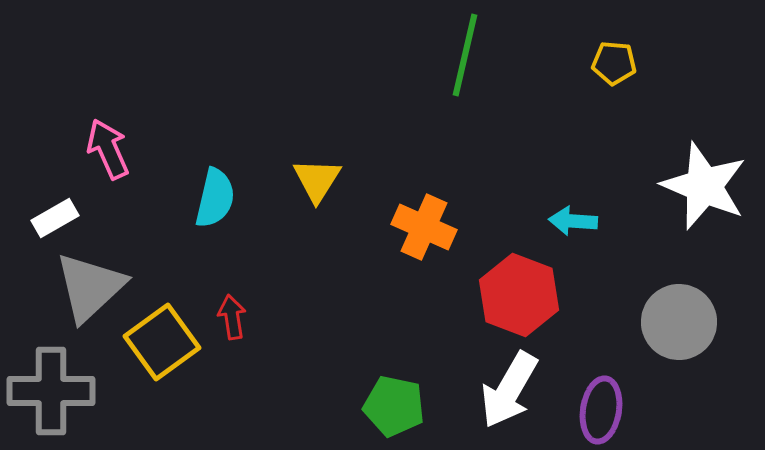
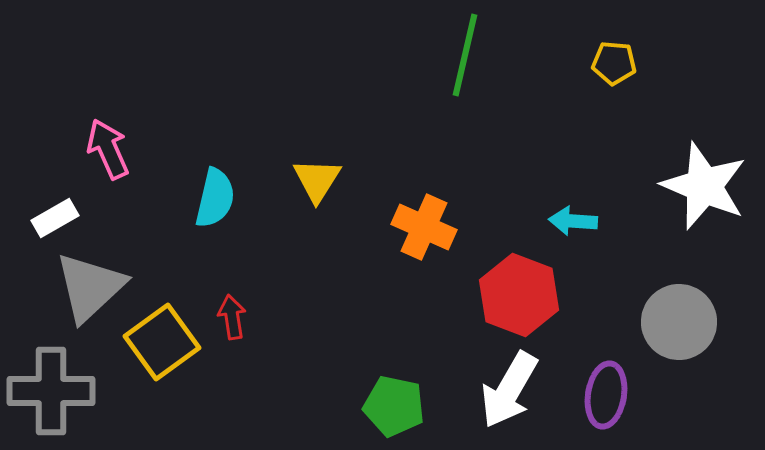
purple ellipse: moved 5 px right, 15 px up
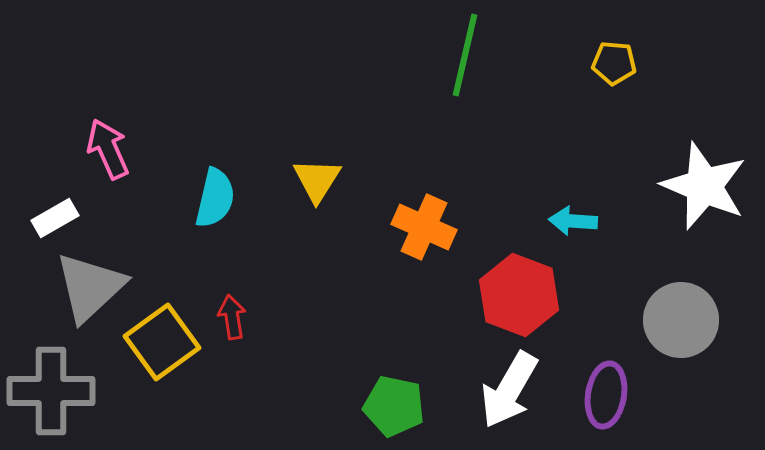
gray circle: moved 2 px right, 2 px up
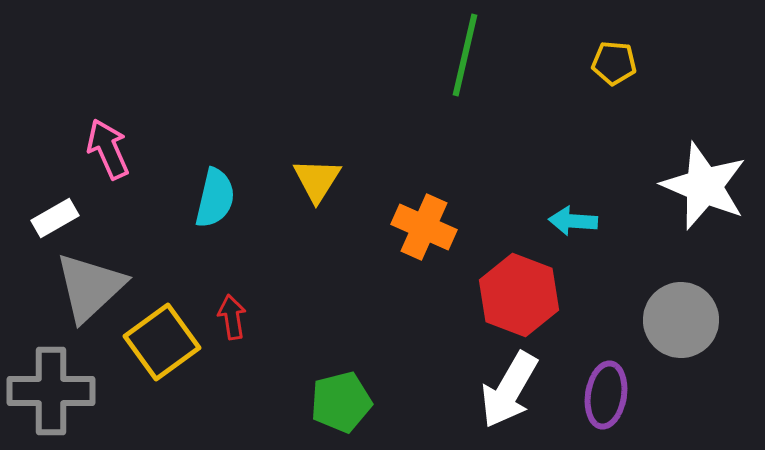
green pentagon: moved 53 px left, 4 px up; rotated 26 degrees counterclockwise
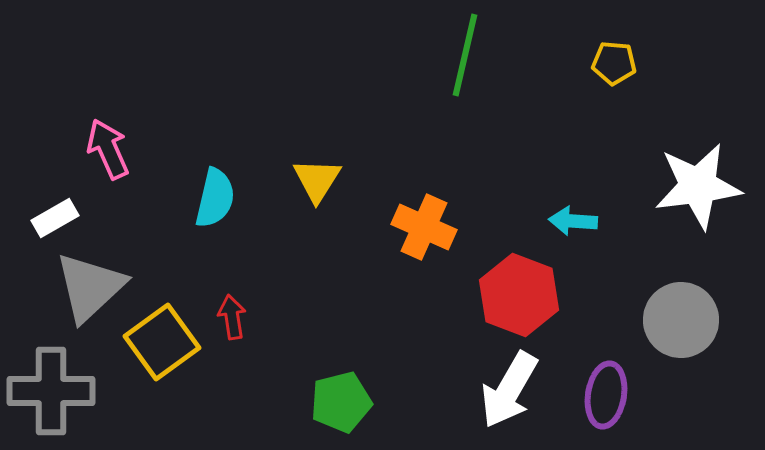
white star: moved 6 px left; rotated 30 degrees counterclockwise
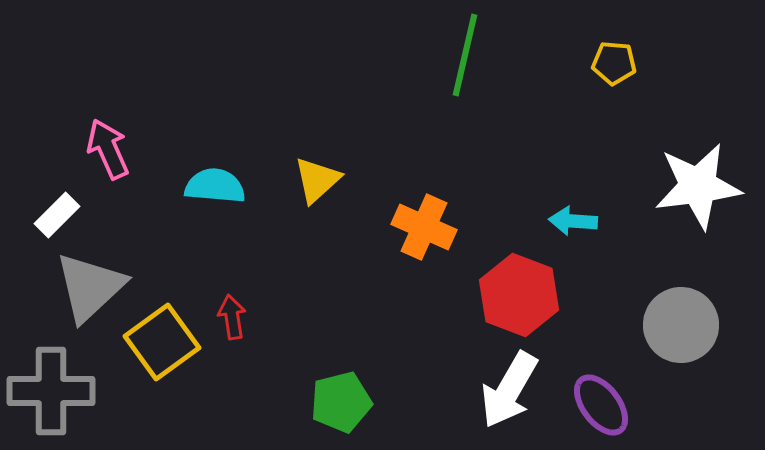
yellow triangle: rotated 16 degrees clockwise
cyan semicircle: moved 12 px up; rotated 98 degrees counterclockwise
white rectangle: moved 2 px right, 3 px up; rotated 15 degrees counterclockwise
gray circle: moved 5 px down
purple ellipse: moved 5 px left, 10 px down; rotated 46 degrees counterclockwise
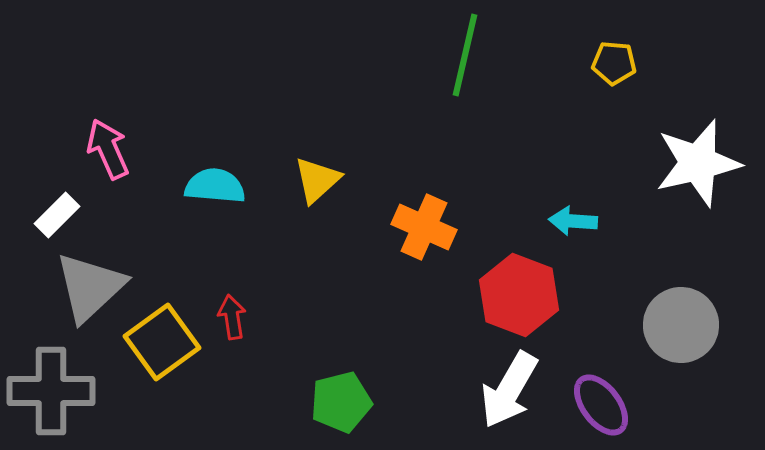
white star: moved 23 px up; rotated 6 degrees counterclockwise
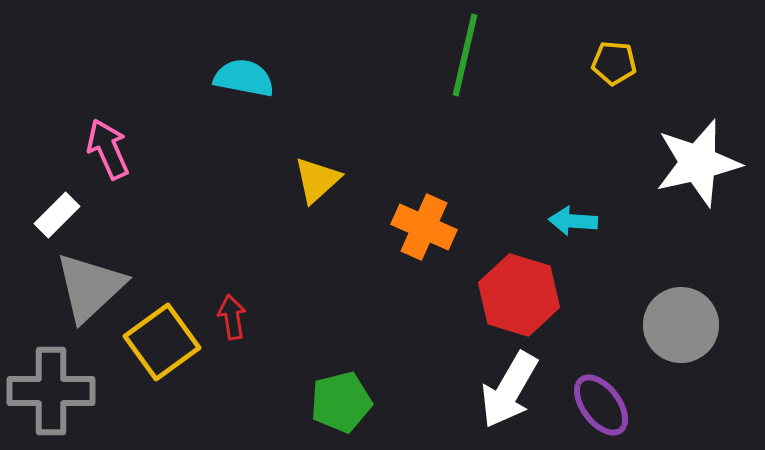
cyan semicircle: moved 29 px right, 108 px up; rotated 6 degrees clockwise
red hexagon: rotated 4 degrees counterclockwise
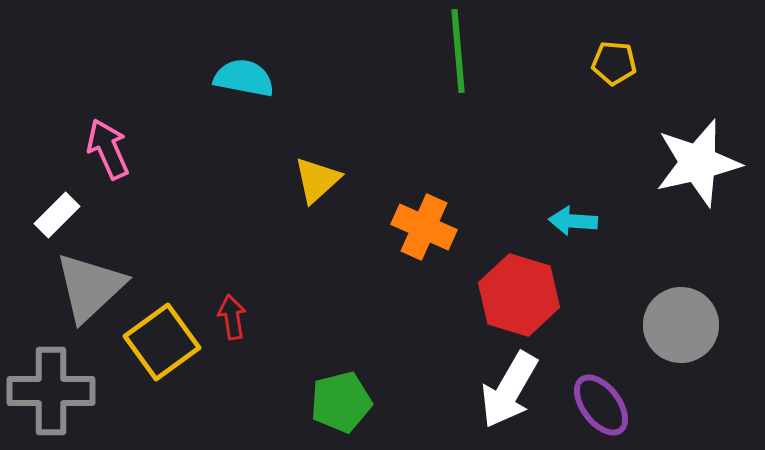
green line: moved 7 px left, 4 px up; rotated 18 degrees counterclockwise
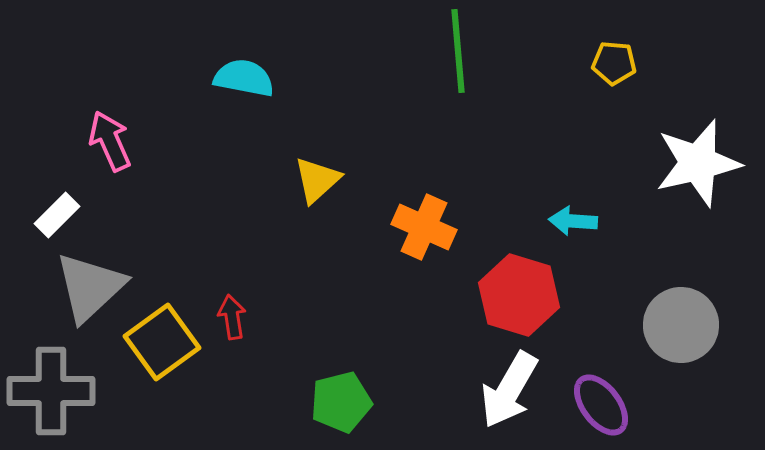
pink arrow: moved 2 px right, 8 px up
